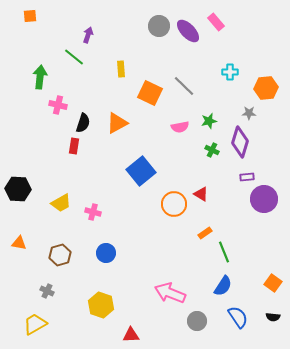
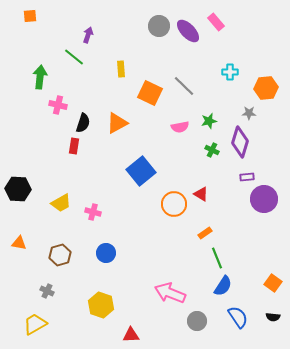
green line at (224, 252): moved 7 px left, 6 px down
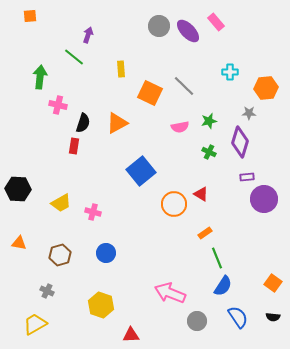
green cross at (212, 150): moved 3 px left, 2 px down
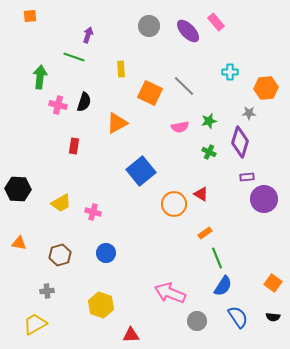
gray circle at (159, 26): moved 10 px left
green line at (74, 57): rotated 20 degrees counterclockwise
black semicircle at (83, 123): moved 1 px right, 21 px up
gray cross at (47, 291): rotated 32 degrees counterclockwise
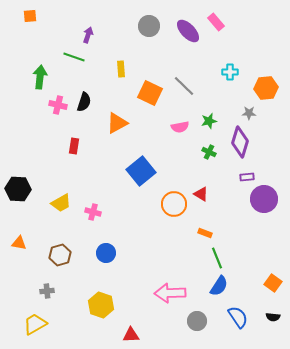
orange rectangle at (205, 233): rotated 56 degrees clockwise
blue semicircle at (223, 286): moved 4 px left
pink arrow at (170, 293): rotated 24 degrees counterclockwise
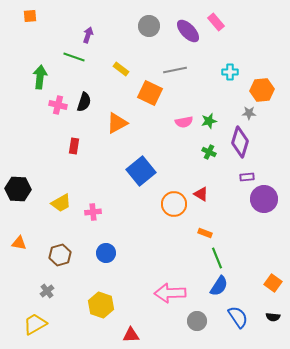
yellow rectangle at (121, 69): rotated 49 degrees counterclockwise
gray line at (184, 86): moved 9 px left, 16 px up; rotated 55 degrees counterclockwise
orange hexagon at (266, 88): moved 4 px left, 2 px down
pink semicircle at (180, 127): moved 4 px right, 5 px up
pink cross at (93, 212): rotated 21 degrees counterclockwise
gray cross at (47, 291): rotated 32 degrees counterclockwise
